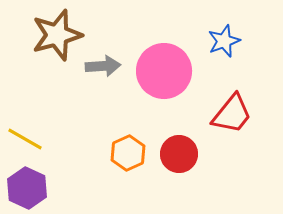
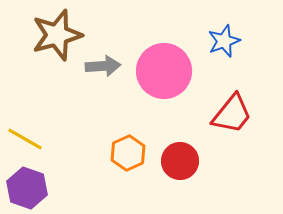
red circle: moved 1 px right, 7 px down
purple hexagon: rotated 6 degrees counterclockwise
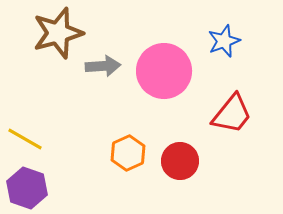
brown star: moved 1 px right, 2 px up
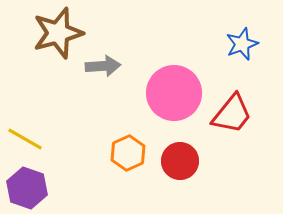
blue star: moved 18 px right, 3 px down
pink circle: moved 10 px right, 22 px down
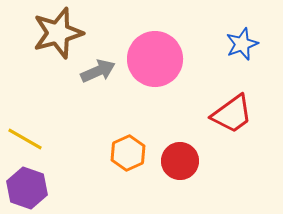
gray arrow: moved 5 px left, 5 px down; rotated 20 degrees counterclockwise
pink circle: moved 19 px left, 34 px up
red trapezoid: rotated 15 degrees clockwise
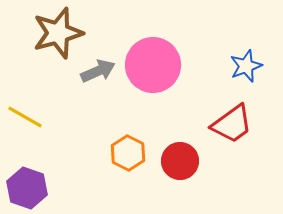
blue star: moved 4 px right, 22 px down
pink circle: moved 2 px left, 6 px down
red trapezoid: moved 10 px down
yellow line: moved 22 px up
orange hexagon: rotated 8 degrees counterclockwise
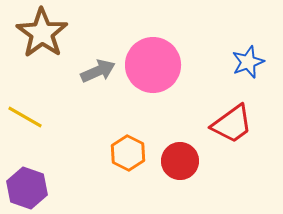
brown star: moved 16 px left; rotated 21 degrees counterclockwise
blue star: moved 2 px right, 4 px up
